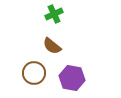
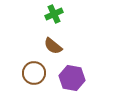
brown semicircle: moved 1 px right
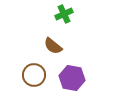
green cross: moved 10 px right
brown circle: moved 2 px down
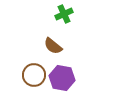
purple hexagon: moved 10 px left
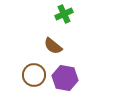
purple hexagon: moved 3 px right
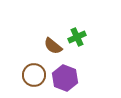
green cross: moved 13 px right, 23 px down
purple hexagon: rotated 10 degrees clockwise
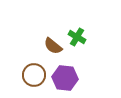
green cross: rotated 36 degrees counterclockwise
purple hexagon: rotated 15 degrees counterclockwise
